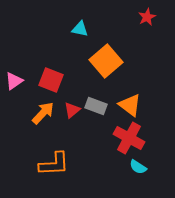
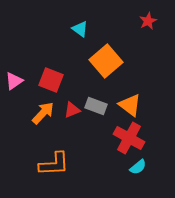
red star: moved 1 px right, 4 px down
cyan triangle: rotated 24 degrees clockwise
red triangle: rotated 18 degrees clockwise
cyan semicircle: rotated 72 degrees counterclockwise
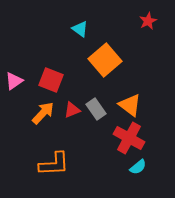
orange square: moved 1 px left, 1 px up
gray rectangle: moved 3 px down; rotated 35 degrees clockwise
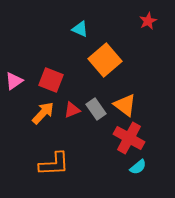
cyan triangle: rotated 12 degrees counterclockwise
orange triangle: moved 5 px left
